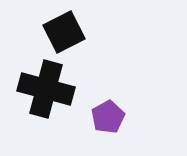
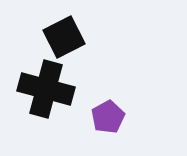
black square: moved 5 px down
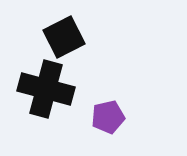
purple pentagon: rotated 16 degrees clockwise
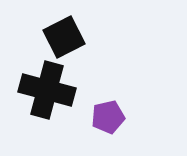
black cross: moved 1 px right, 1 px down
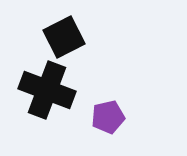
black cross: rotated 6 degrees clockwise
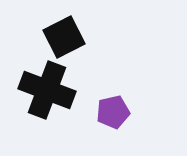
purple pentagon: moved 5 px right, 5 px up
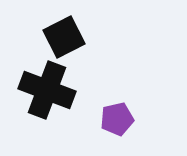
purple pentagon: moved 4 px right, 7 px down
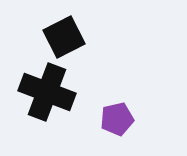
black cross: moved 2 px down
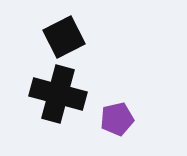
black cross: moved 11 px right, 2 px down; rotated 6 degrees counterclockwise
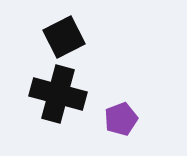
purple pentagon: moved 4 px right; rotated 8 degrees counterclockwise
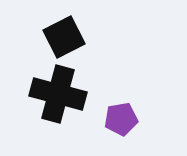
purple pentagon: rotated 12 degrees clockwise
